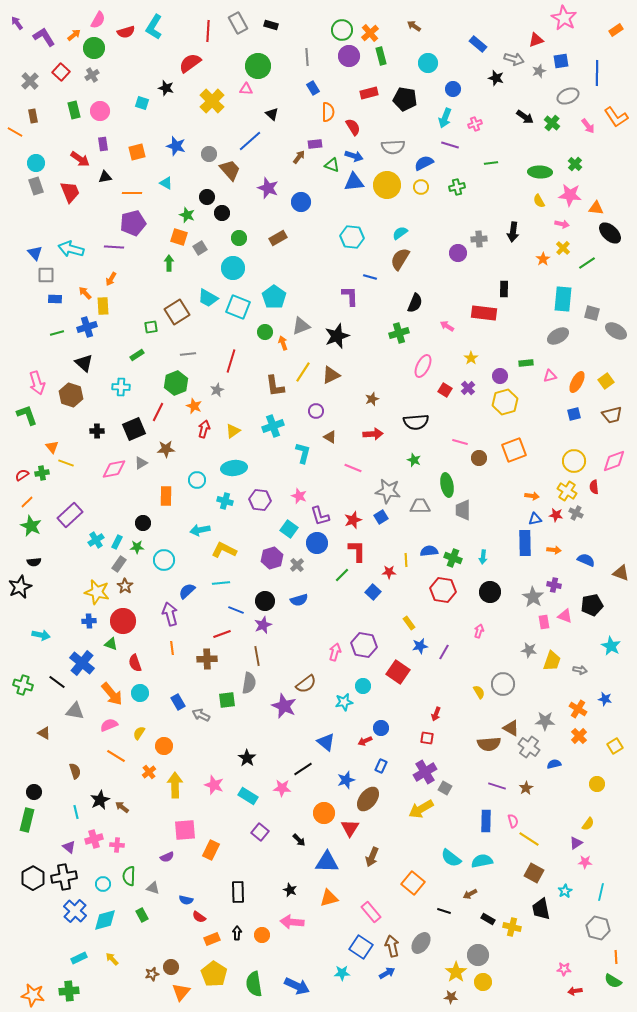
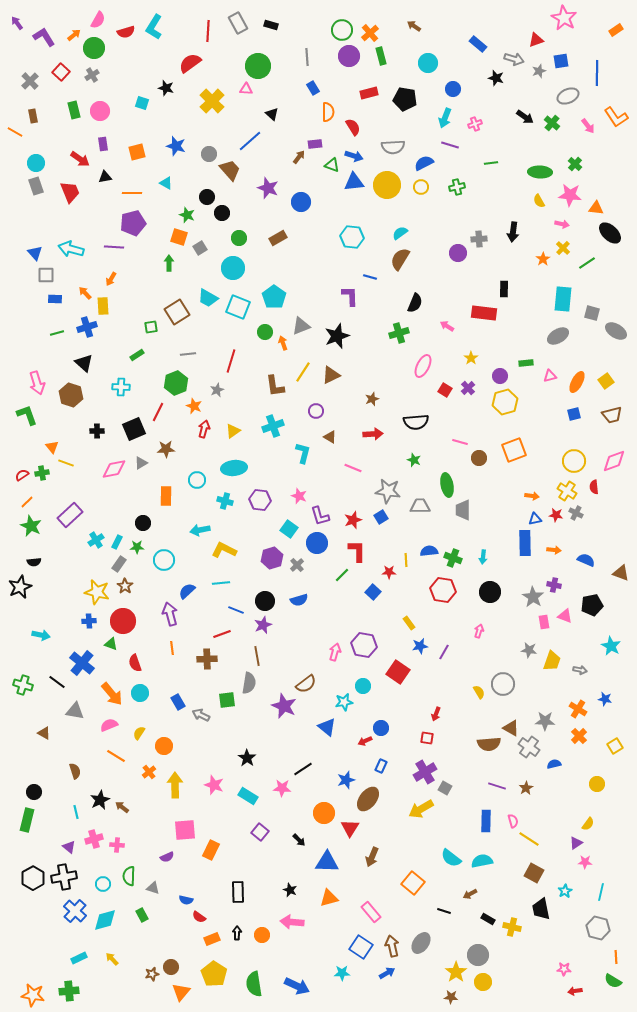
blue triangle at (326, 742): moved 1 px right, 15 px up
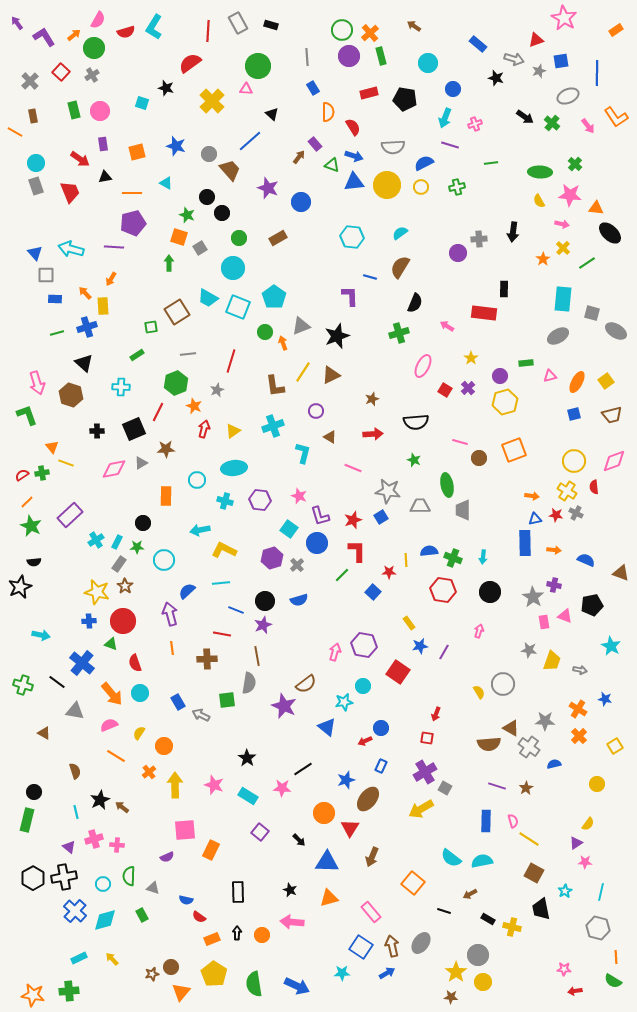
purple rectangle at (315, 144): rotated 56 degrees clockwise
brown semicircle at (400, 259): moved 8 px down
red line at (222, 634): rotated 30 degrees clockwise
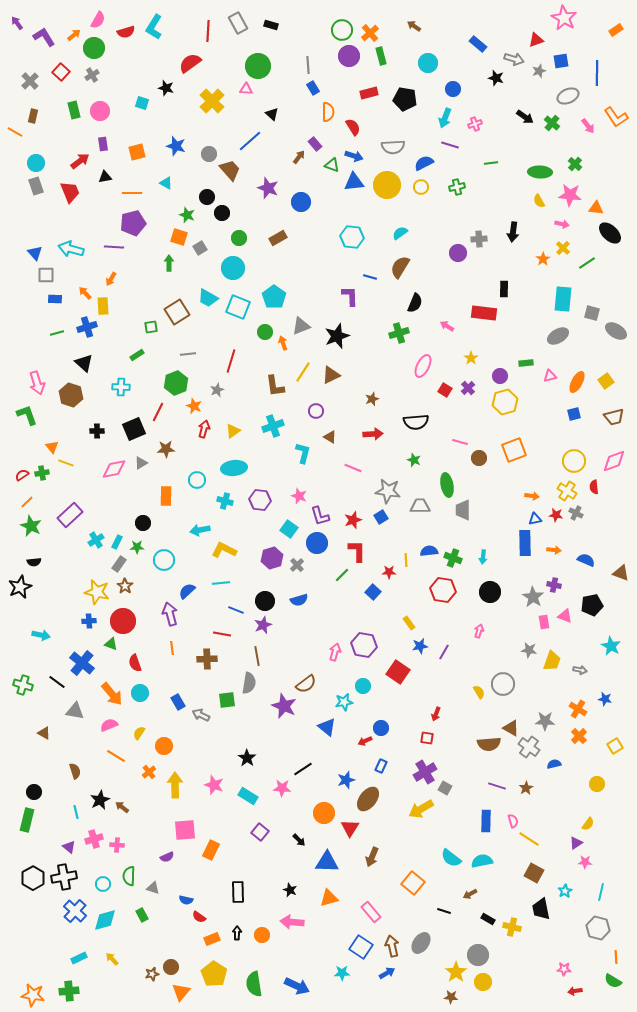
gray line at (307, 57): moved 1 px right, 8 px down
brown rectangle at (33, 116): rotated 24 degrees clockwise
red arrow at (80, 159): moved 2 px down; rotated 72 degrees counterclockwise
brown trapezoid at (612, 415): moved 2 px right, 2 px down
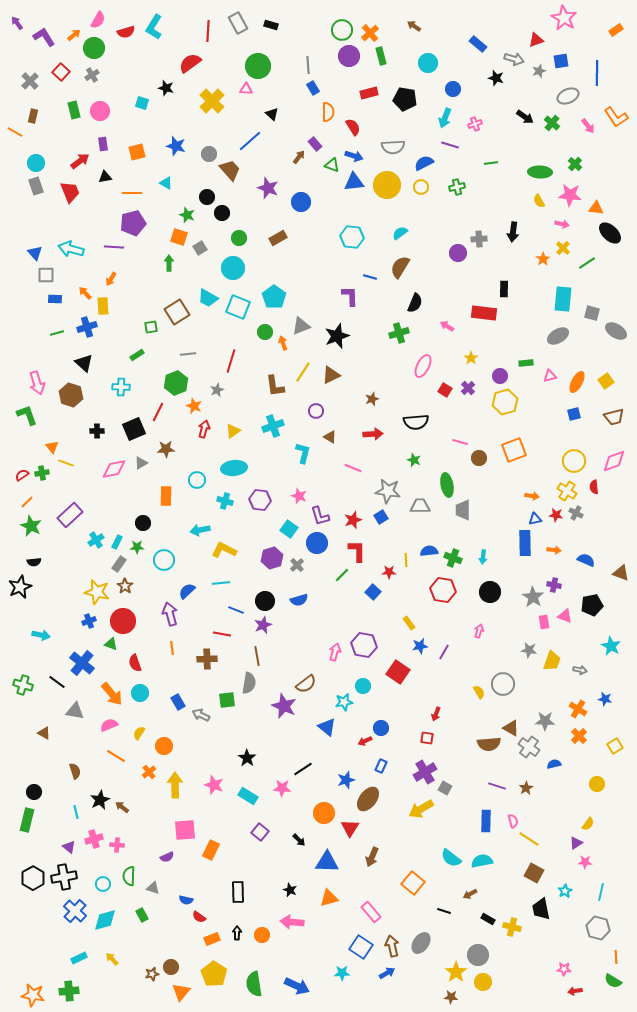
blue cross at (89, 621): rotated 16 degrees counterclockwise
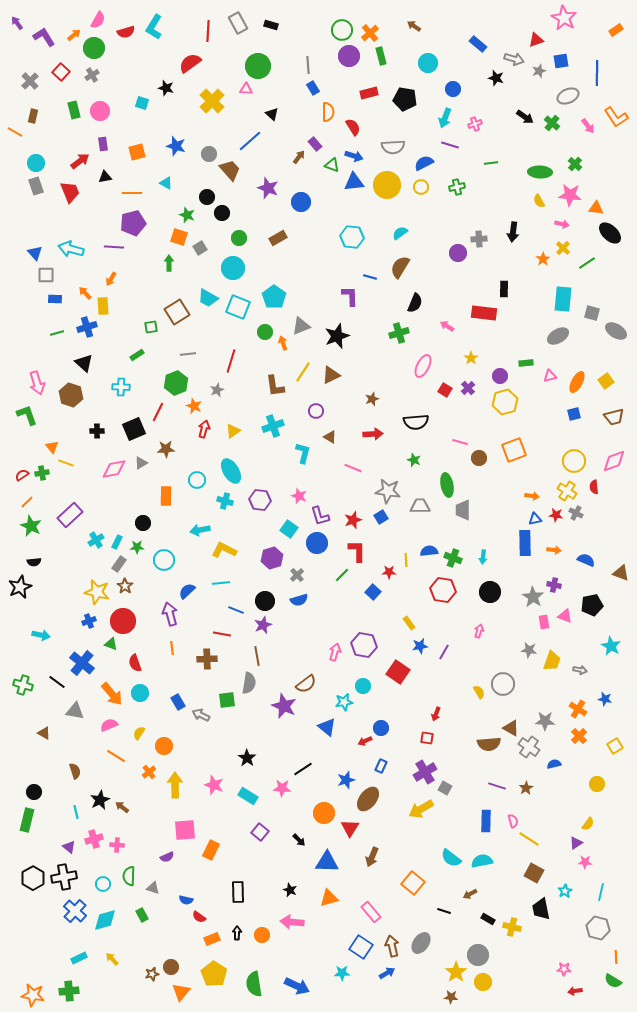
cyan ellipse at (234, 468): moved 3 px left, 3 px down; rotated 65 degrees clockwise
gray cross at (297, 565): moved 10 px down
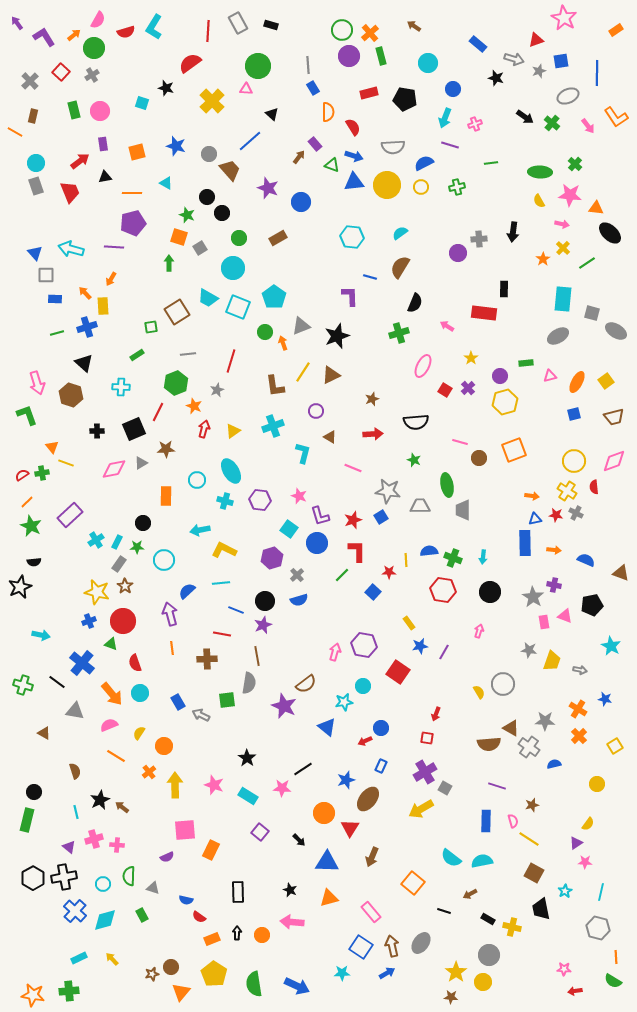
brown star at (526, 788): moved 6 px right, 17 px down; rotated 16 degrees clockwise
gray circle at (478, 955): moved 11 px right
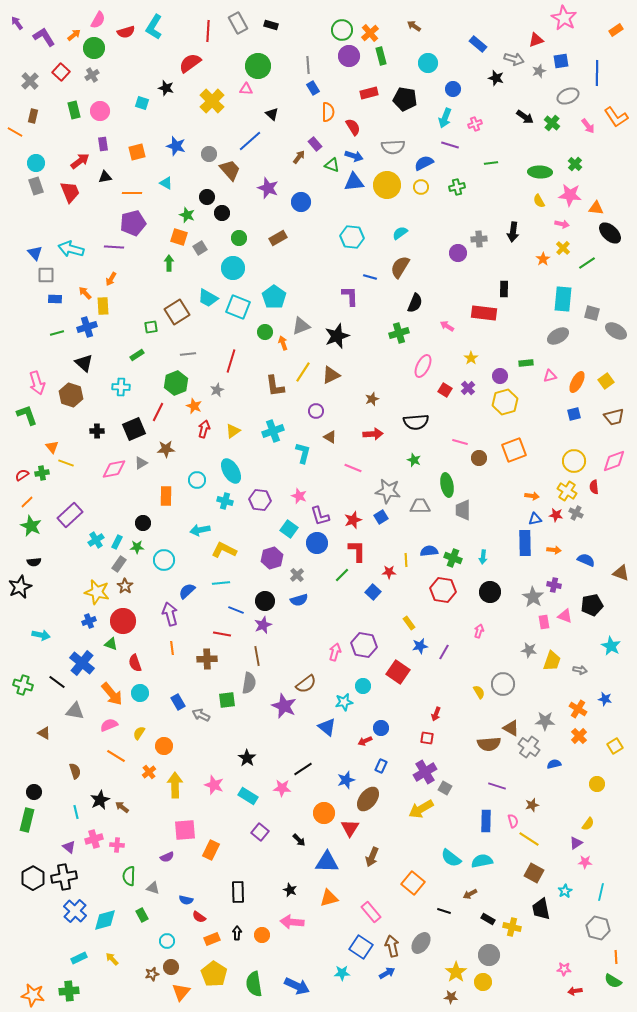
cyan cross at (273, 426): moved 5 px down
cyan circle at (103, 884): moved 64 px right, 57 px down
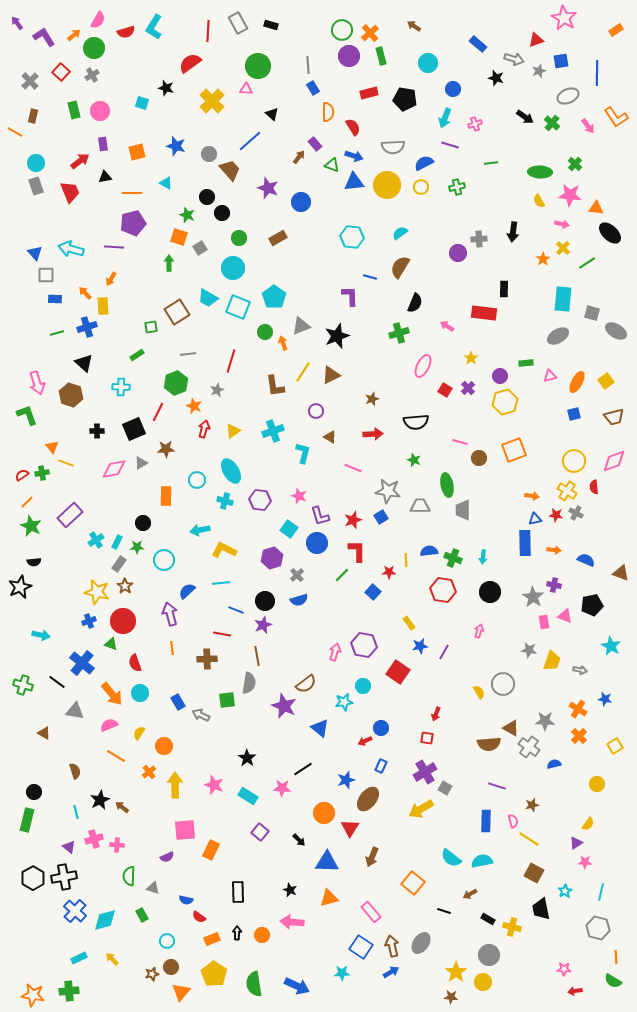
blue triangle at (327, 727): moved 7 px left, 1 px down
blue arrow at (387, 973): moved 4 px right, 1 px up
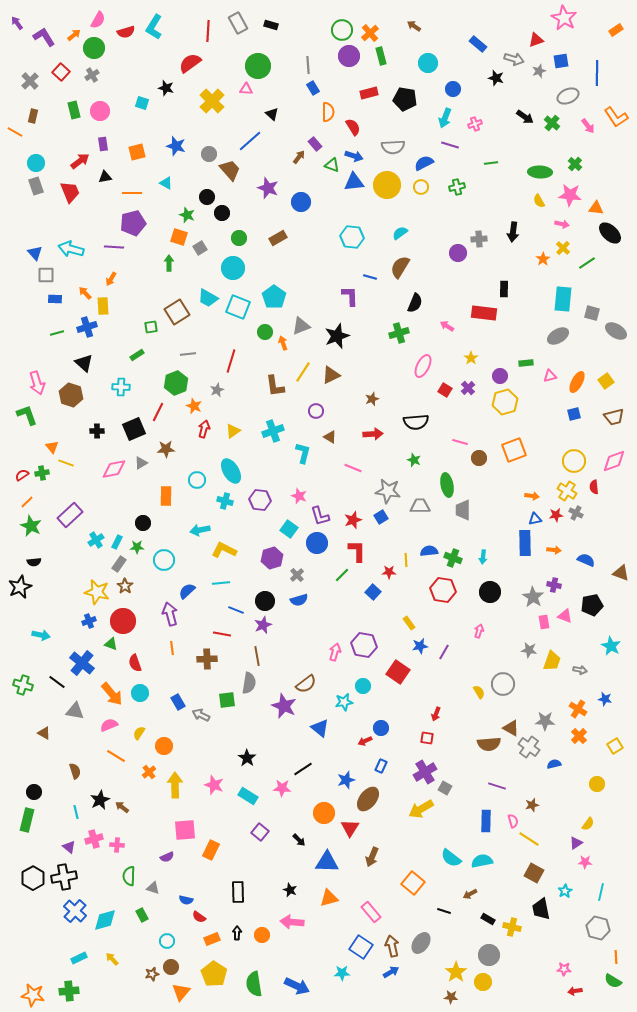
red star at (556, 515): rotated 16 degrees counterclockwise
